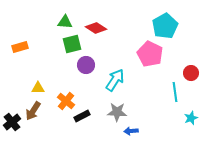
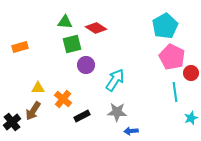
pink pentagon: moved 22 px right, 3 px down
orange cross: moved 3 px left, 2 px up
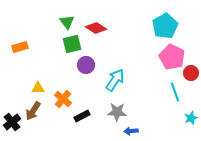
green triangle: moved 2 px right; rotated 49 degrees clockwise
cyan line: rotated 12 degrees counterclockwise
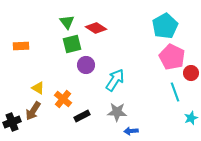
orange rectangle: moved 1 px right, 1 px up; rotated 14 degrees clockwise
yellow triangle: rotated 32 degrees clockwise
black cross: rotated 18 degrees clockwise
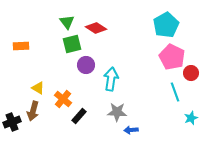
cyan pentagon: moved 1 px right, 1 px up
cyan arrow: moved 4 px left, 1 px up; rotated 25 degrees counterclockwise
brown arrow: rotated 18 degrees counterclockwise
black rectangle: moved 3 px left; rotated 21 degrees counterclockwise
blue arrow: moved 1 px up
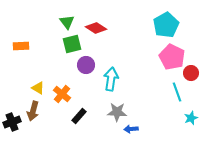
cyan line: moved 2 px right
orange cross: moved 1 px left, 5 px up
blue arrow: moved 1 px up
